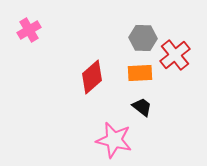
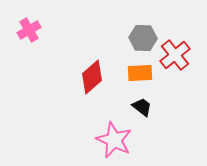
pink star: rotated 12 degrees clockwise
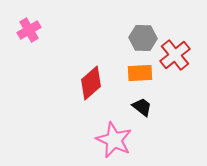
red diamond: moved 1 px left, 6 px down
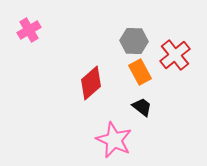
gray hexagon: moved 9 px left, 3 px down
orange rectangle: moved 1 px up; rotated 65 degrees clockwise
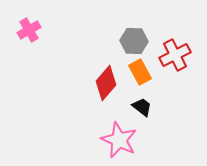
red cross: rotated 12 degrees clockwise
red diamond: moved 15 px right; rotated 8 degrees counterclockwise
pink star: moved 5 px right
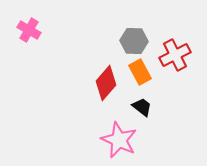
pink cross: rotated 30 degrees counterclockwise
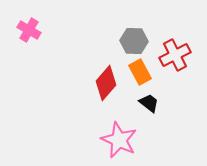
black trapezoid: moved 7 px right, 4 px up
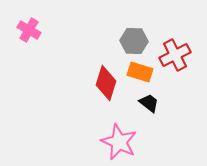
orange rectangle: rotated 45 degrees counterclockwise
red diamond: rotated 24 degrees counterclockwise
pink star: moved 2 px down
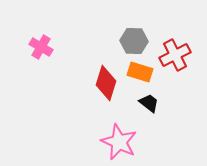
pink cross: moved 12 px right, 17 px down
